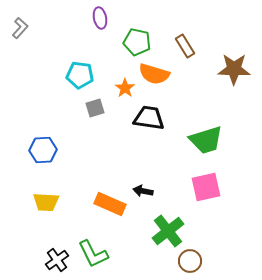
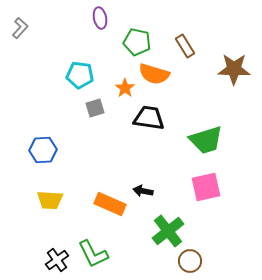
yellow trapezoid: moved 4 px right, 2 px up
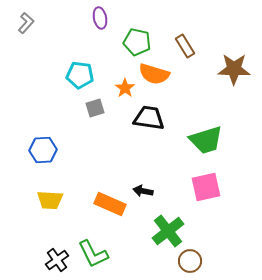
gray L-shape: moved 6 px right, 5 px up
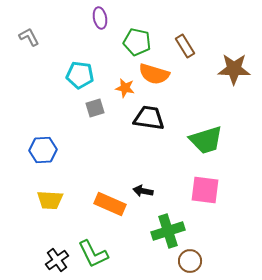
gray L-shape: moved 3 px right, 14 px down; rotated 70 degrees counterclockwise
orange star: rotated 24 degrees counterclockwise
pink square: moved 1 px left, 3 px down; rotated 20 degrees clockwise
green cross: rotated 20 degrees clockwise
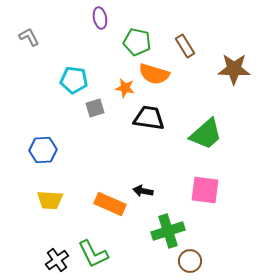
cyan pentagon: moved 6 px left, 5 px down
green trapezoid: moved 6 px up; rotated 24 degrees counterclockwise
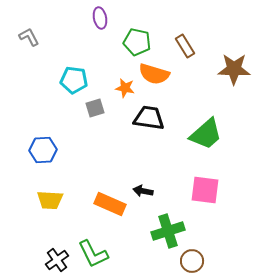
brown circle: moved 2 px right
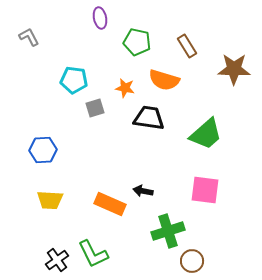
brown rectangle: moved 2 px right
orange semicircle: moved 10 px right, 6 px down
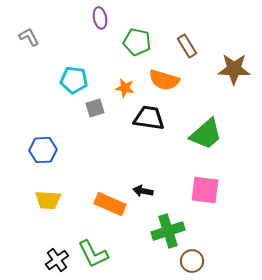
yellow trapezoid: moved 2 px left
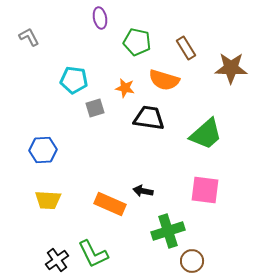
brown rectangle: moved 1 px left, 2 px down
brown star: moved 3 px left, 1 px up
